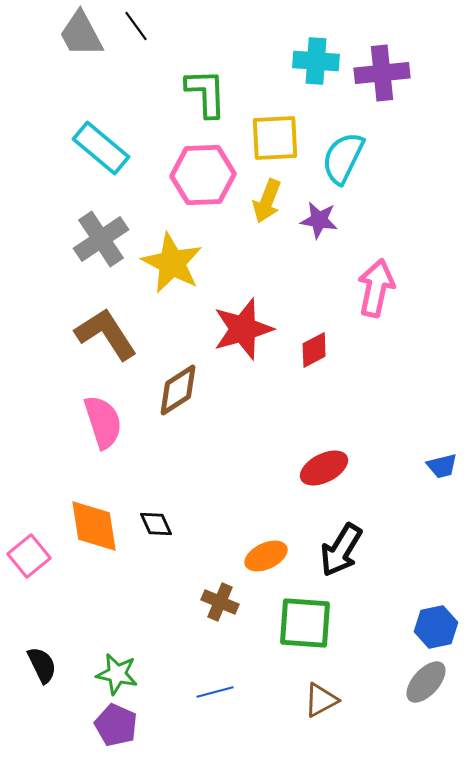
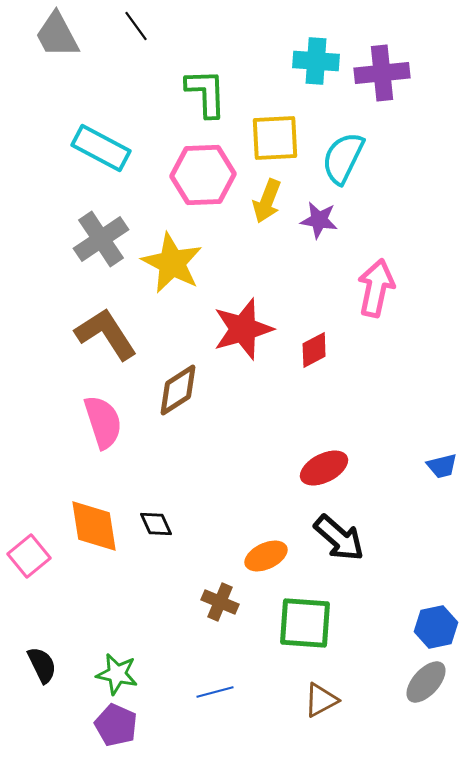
gray trapezoid: moved 24 px left, 1 px down
cyan rectangle: rotated 12 degrees counterclockwise
black arrow: moved 2 px left, 12 px up; rotated 80 degrees counterclockwise
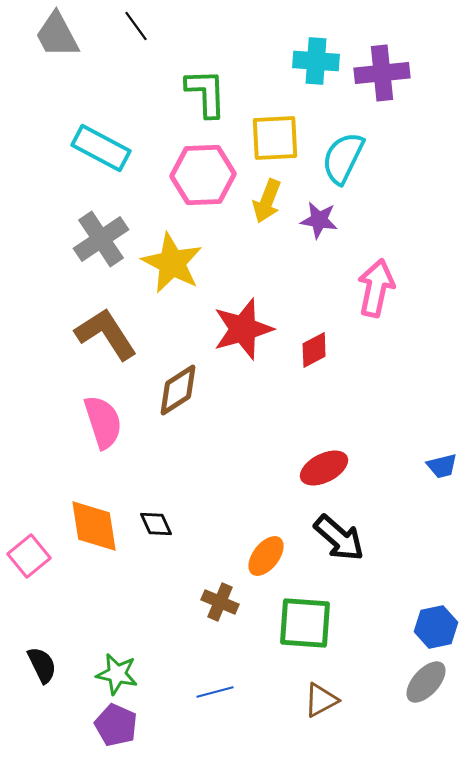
orange ellipse: rotated 27 degrees counterclockwise
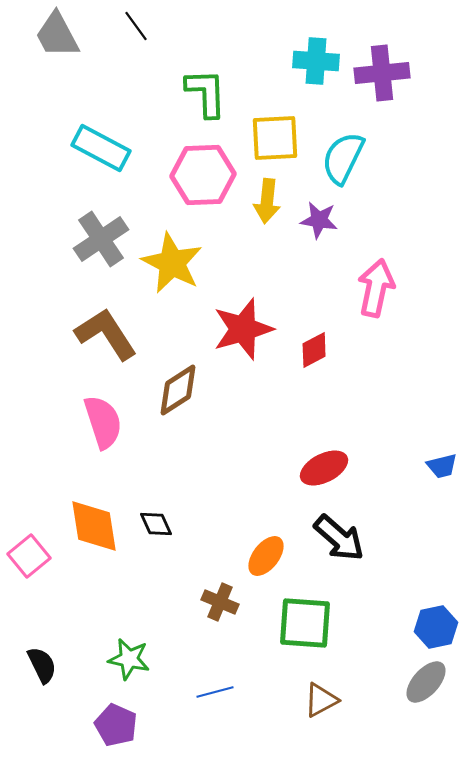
yellow arrow: rotated 15 degrees counterclockwise
green star: moved 12 px right, 15 px up
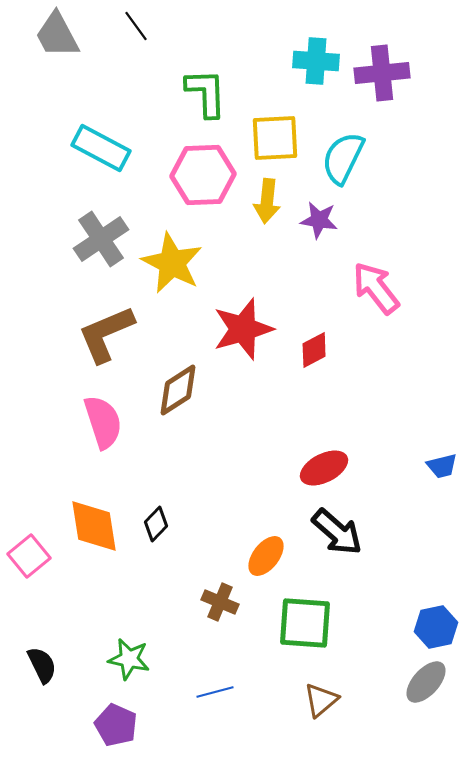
pink arrow: rotated 50 degrees counterclockwise
brown L-shape: rotated 80 degrees counterclockwise
black diamond: rotated 68 degrees clockwise
black arrow: moved 2 px left, 6 px up
brown triangle: rotated 12 degrees counterclockwise
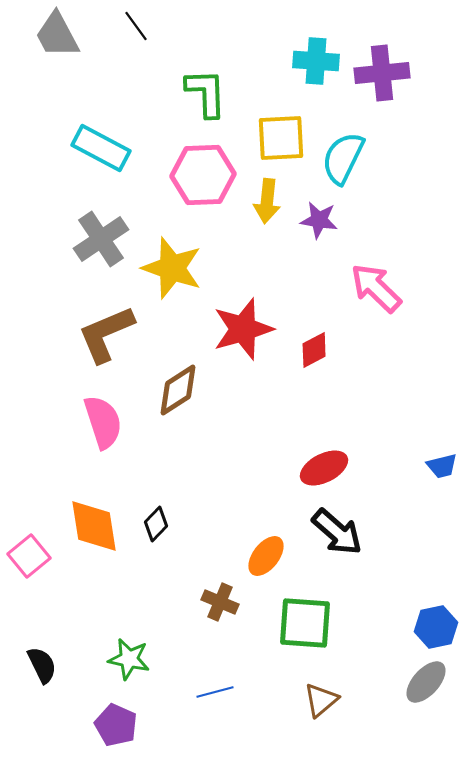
yellow square: moved 6 px right
yellow star: moved 5 px down; rotated 8 degrees counterclockwise
pink arrow: rotated 8 degrees counterclockwise
